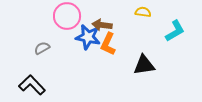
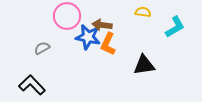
cyan L-shape: moved 4 px up
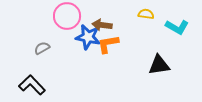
yellow semicircle: moved 3 px right, 2 px down
cyan L-shape: moved 2 px right; rotated 60 degrees clockwise
orange L-shape: rotated 55 degrees clockwise
black triangle: moved 15 px right
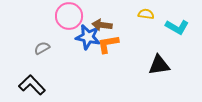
pink circle: moved 2 px right
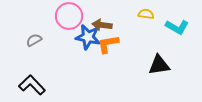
gray semicircle: moved 8 px left, 8 px up
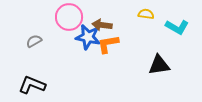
pink circle: moved 1 px down
gray semicircle: moved 1 px down
black L-shape: rotated 24 degrees counterclockwise
